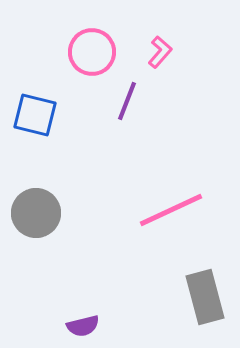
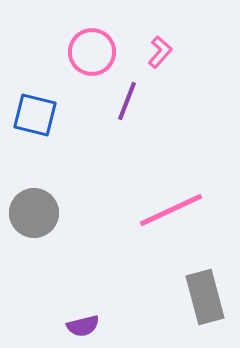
gray circle: moved 2 px left
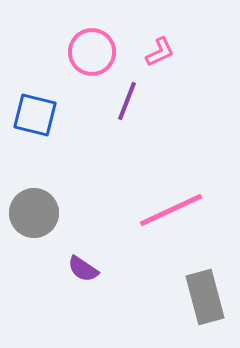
pink L-shape: rotated 24 degrees clockwise
purple semicircle: moved 57 px up; rotated 48 degrees clockwise
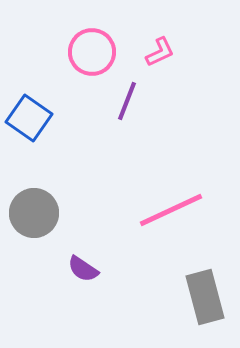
blue square: moved 6 px left, 3 px down; rotated 21 degrees clockwise
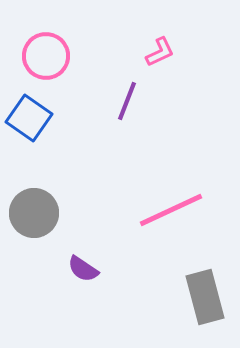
pink circle: moved 46 px left, 4 px down
